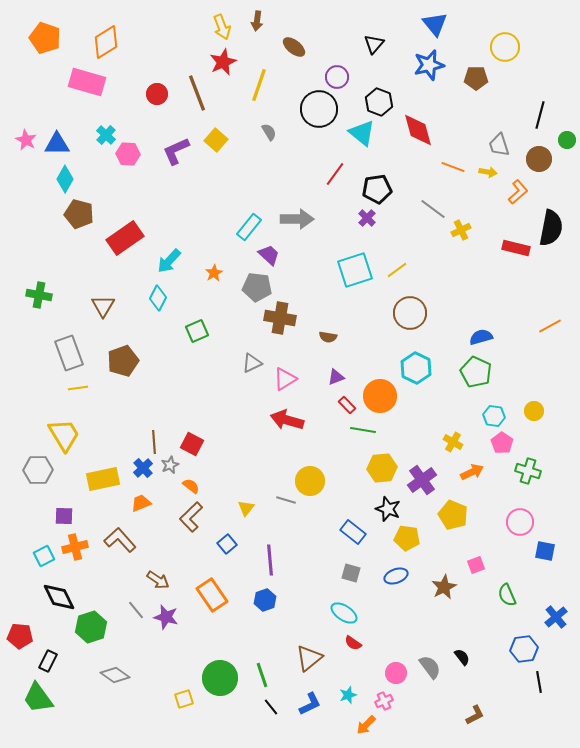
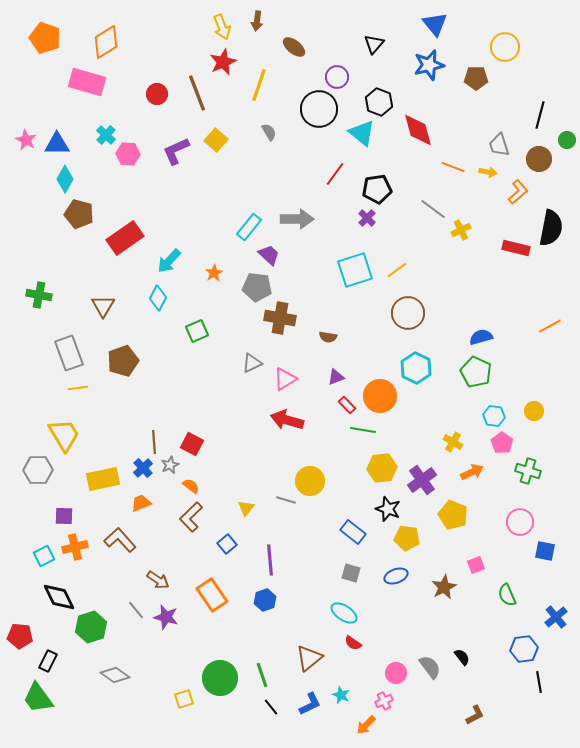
brown circle at (410, 313): moved 2 px left
cyan star at (348, 695): moved 7 px left; rotated 30 degrees counterclockwise
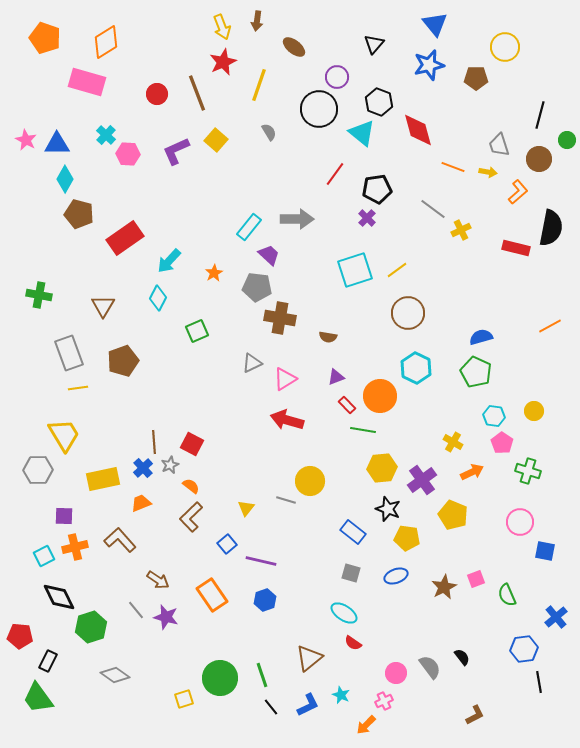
purple line at (270, 560): moved 9 px left, 1 px down; rotated 72 degrees counterclockwise
pink square at (476, 565): moved 14 px down
blue L-shape at (310, 704): moved 2 px left, 1 px down
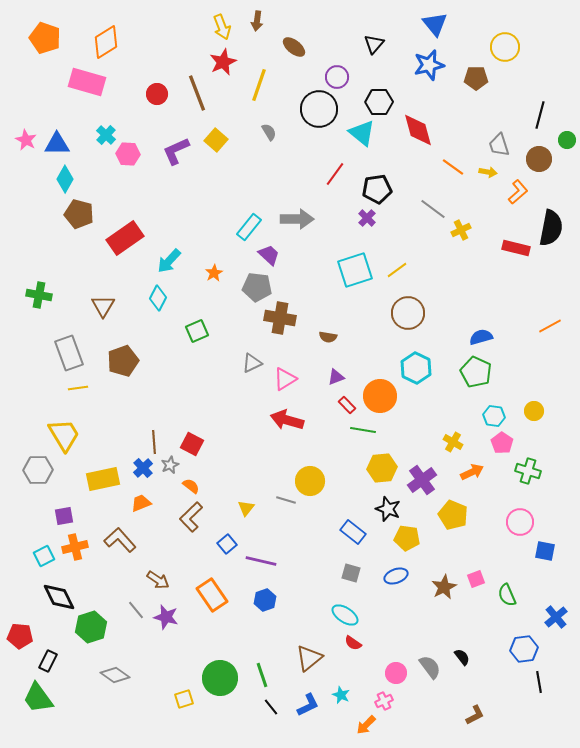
black hexagon at (379, 102): rotated 20 degrees counterclockwise
orange line at (453, 167): rotated 15 degrees clockwise
purple square at (64, 516): rotated 12 degrees counterclockwise
cyan ellipse at (344, 613): moved 1 px right, 2 px down
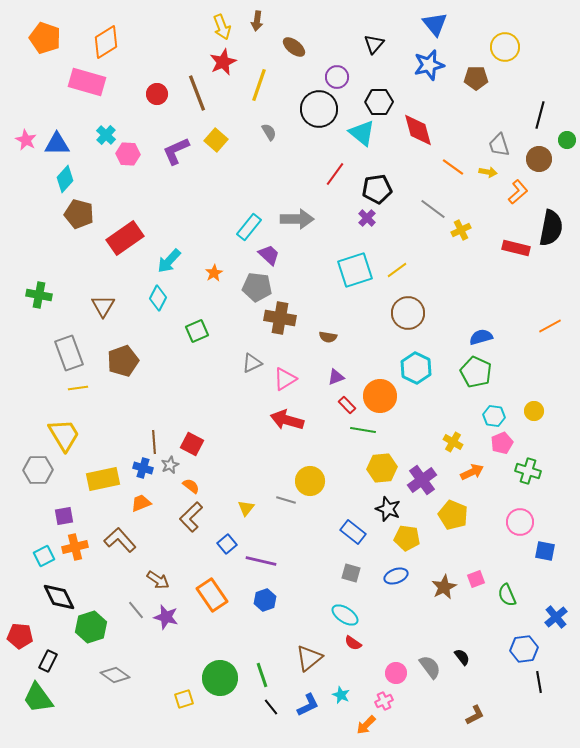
cyan diamond at (65, 179): rotated 12 degrees clockwise
pink pentagon at (502, 443): rotated 15 degrees clockwise
blue cross at (143, 468): rotated 30 degrees counterclockwise
